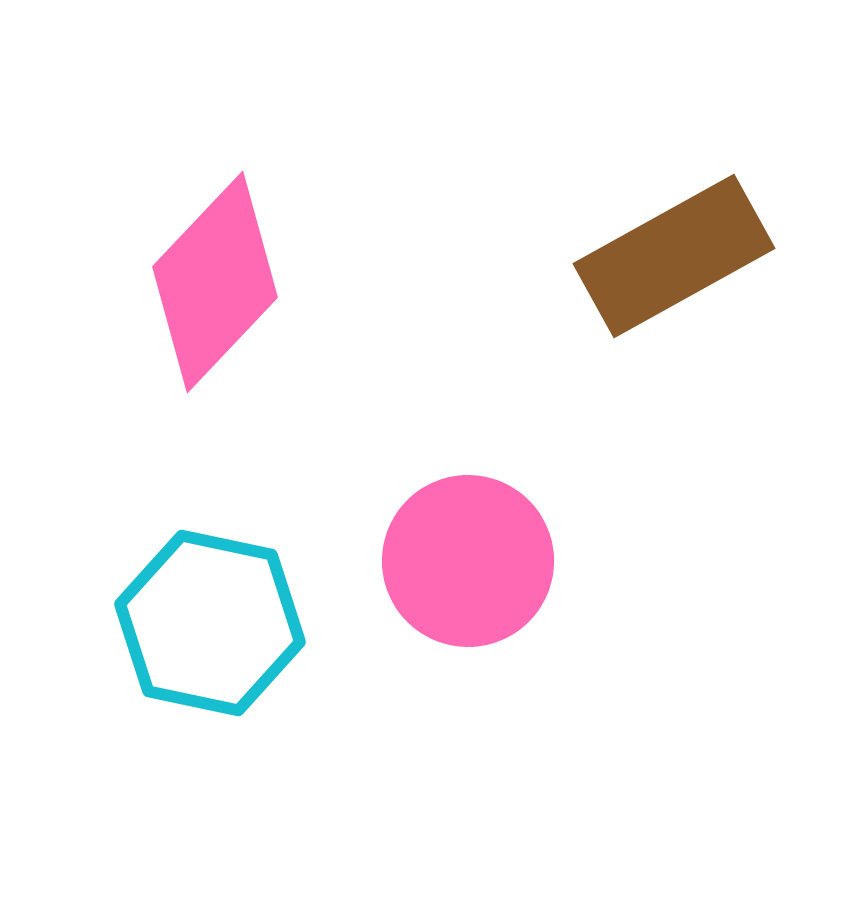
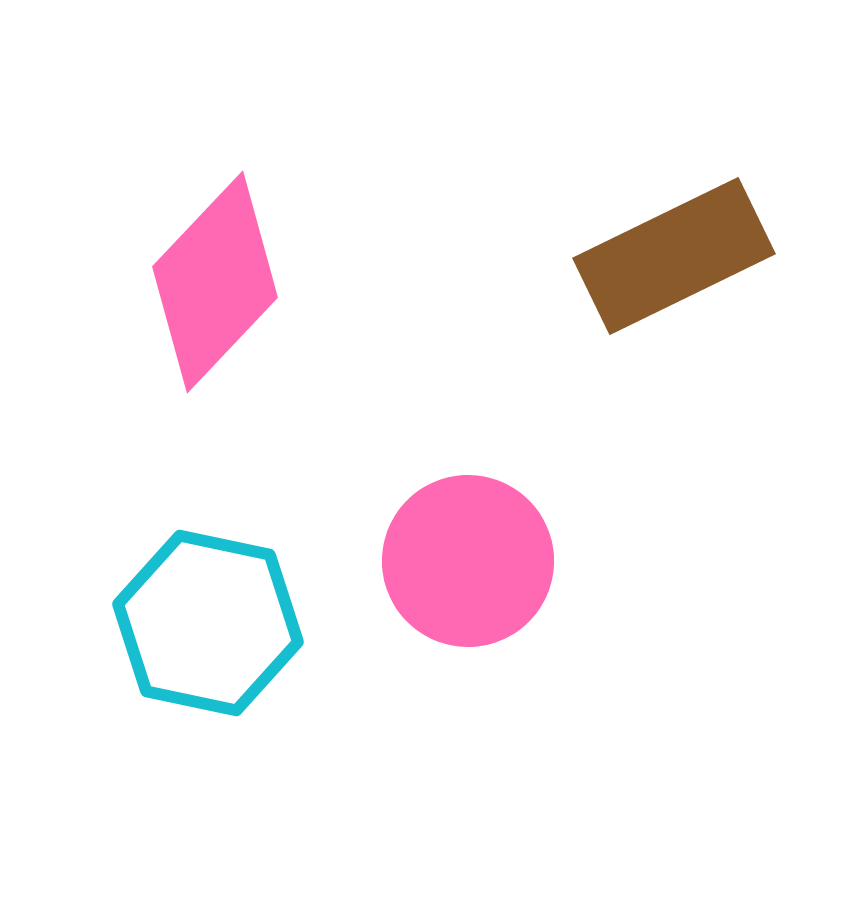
brown rectangle: rotated 3 degrees clockwise
cyan hexagon: moved 2 px left
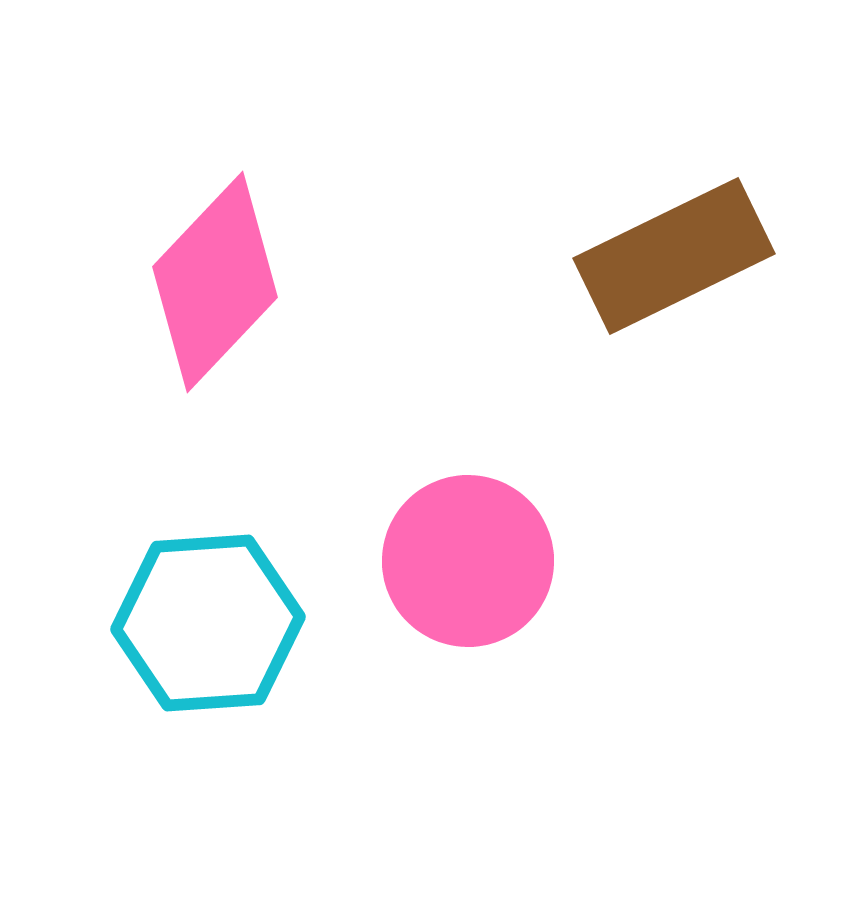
cyan hexagon: rotated 16 degrees counterclockwise
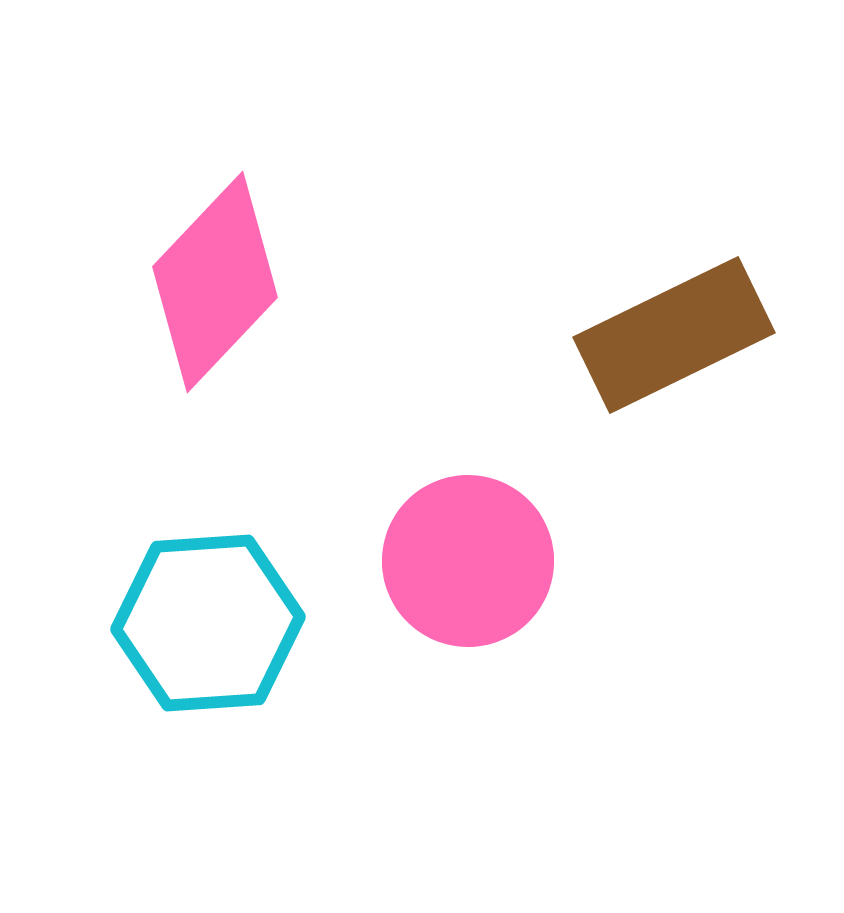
brown rectangle: moved 79 px down
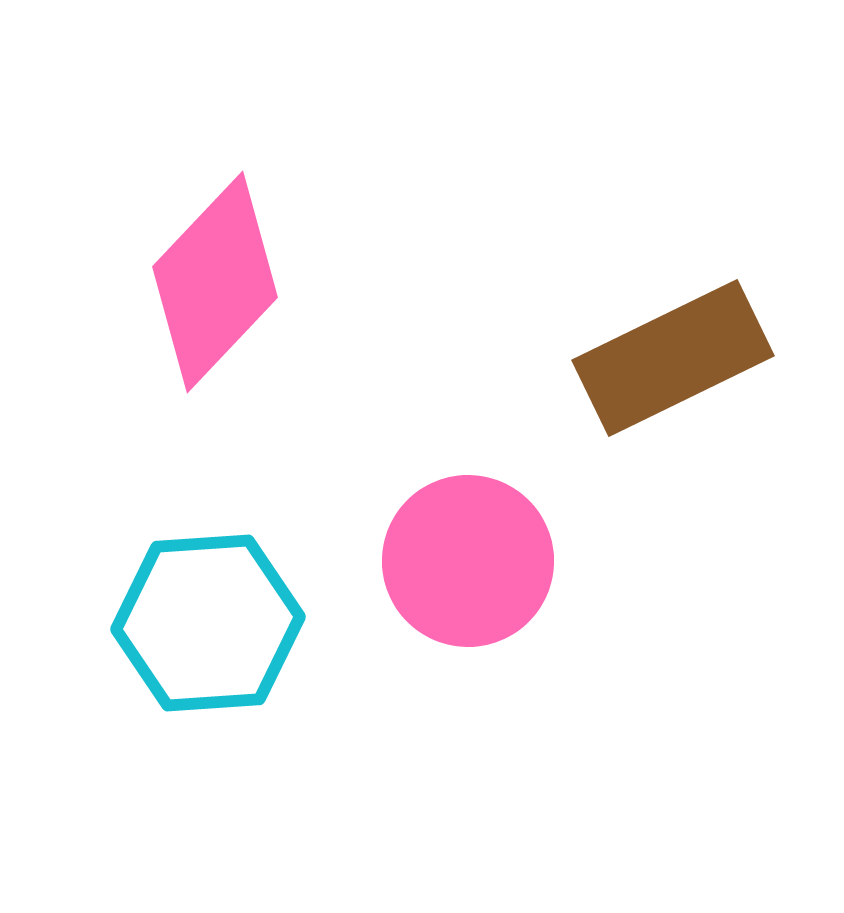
brown rectangle: moved 1 px left, 23 px down
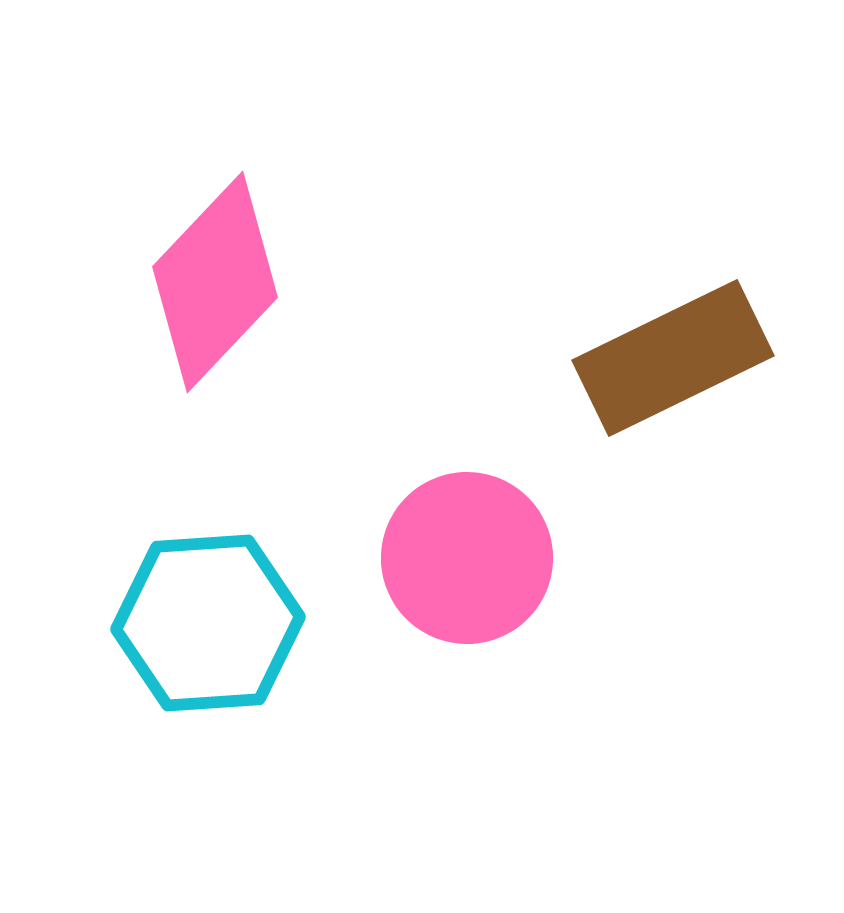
pink circle: moved 1 px left, 3 px up
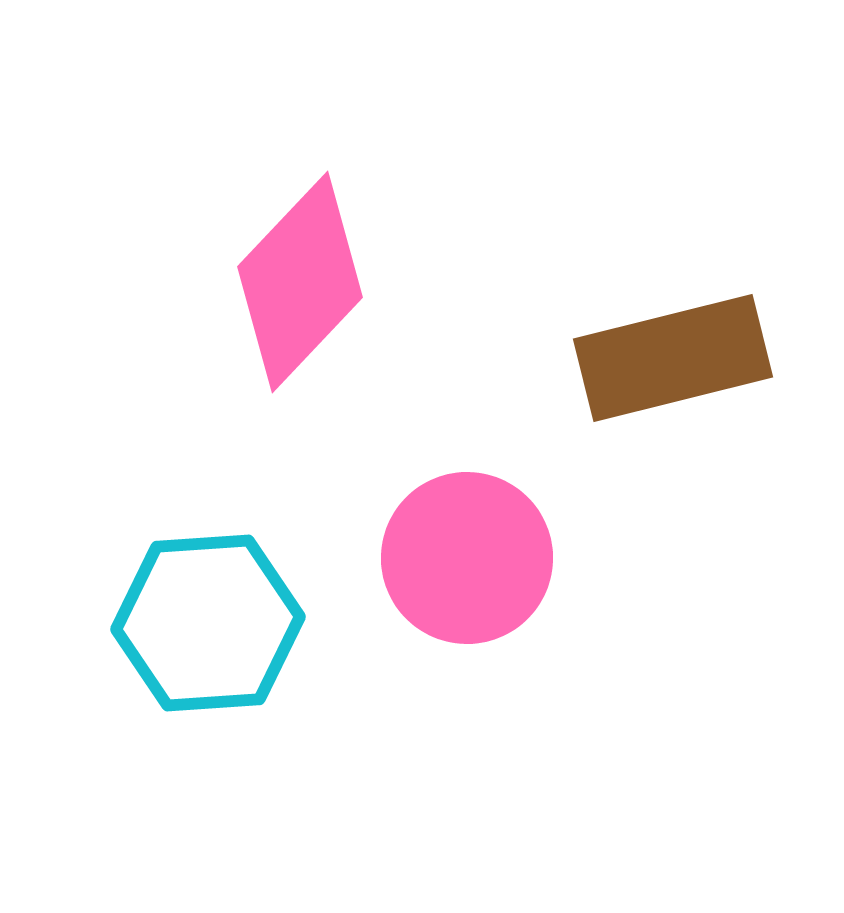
pink diamond: moved 85 px right
brown rectangle: rotated 12 degrees clockwise
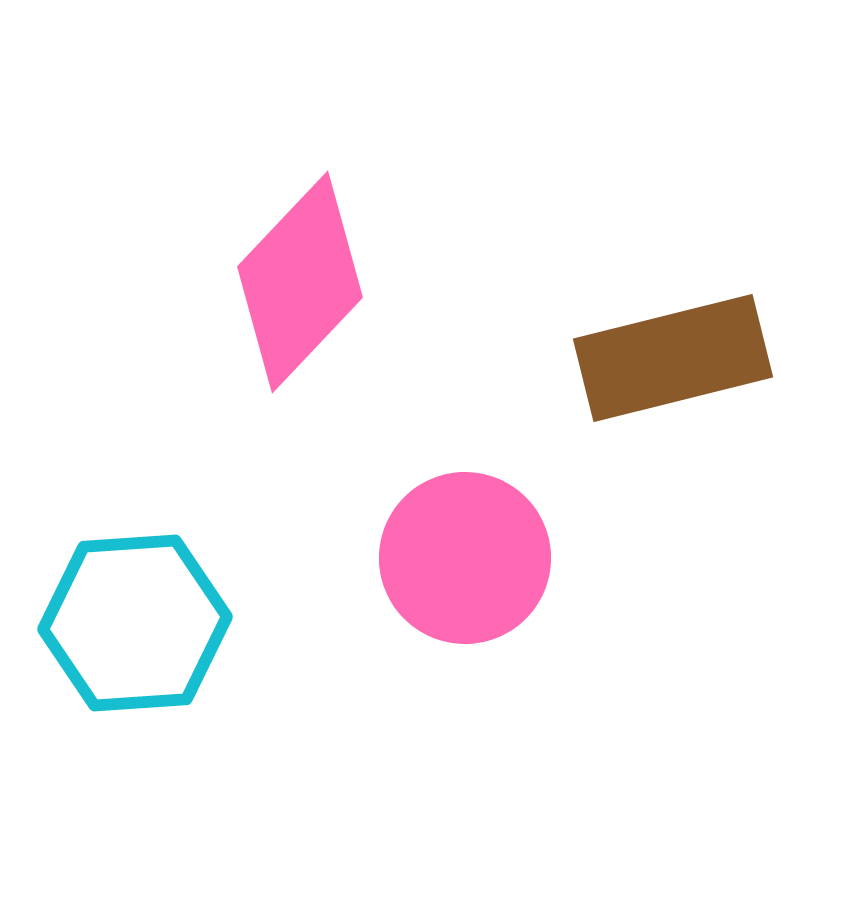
pink circle: moved 2 px left
cyan hexagon: moved 73 px left
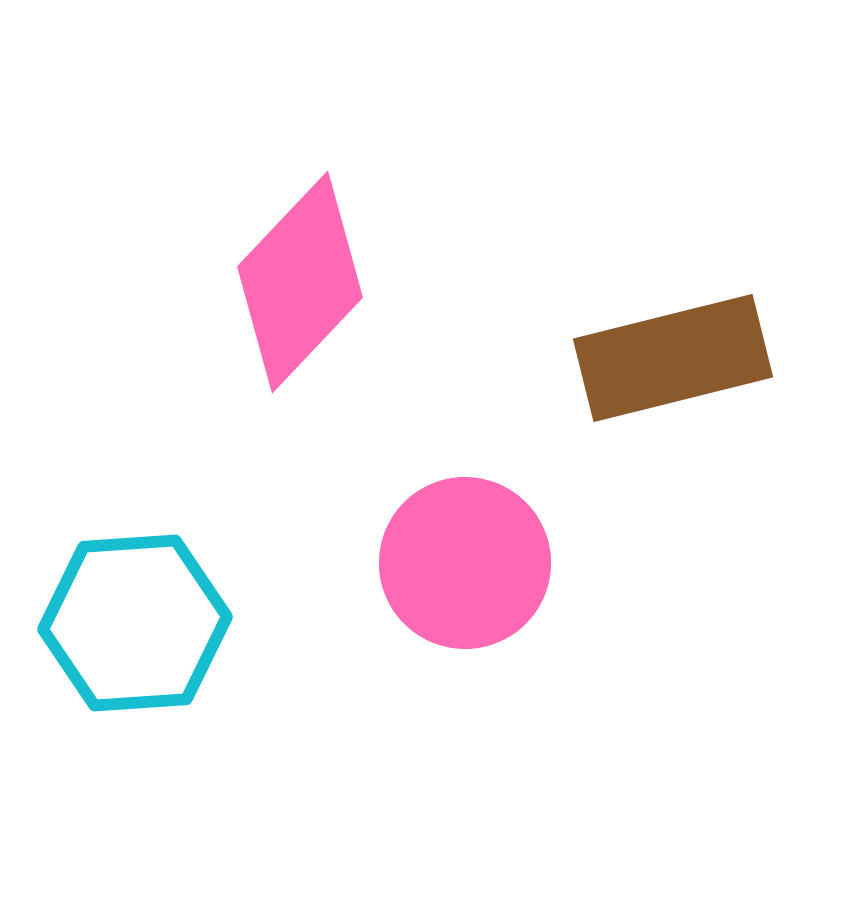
pink circle: moved 5 px down
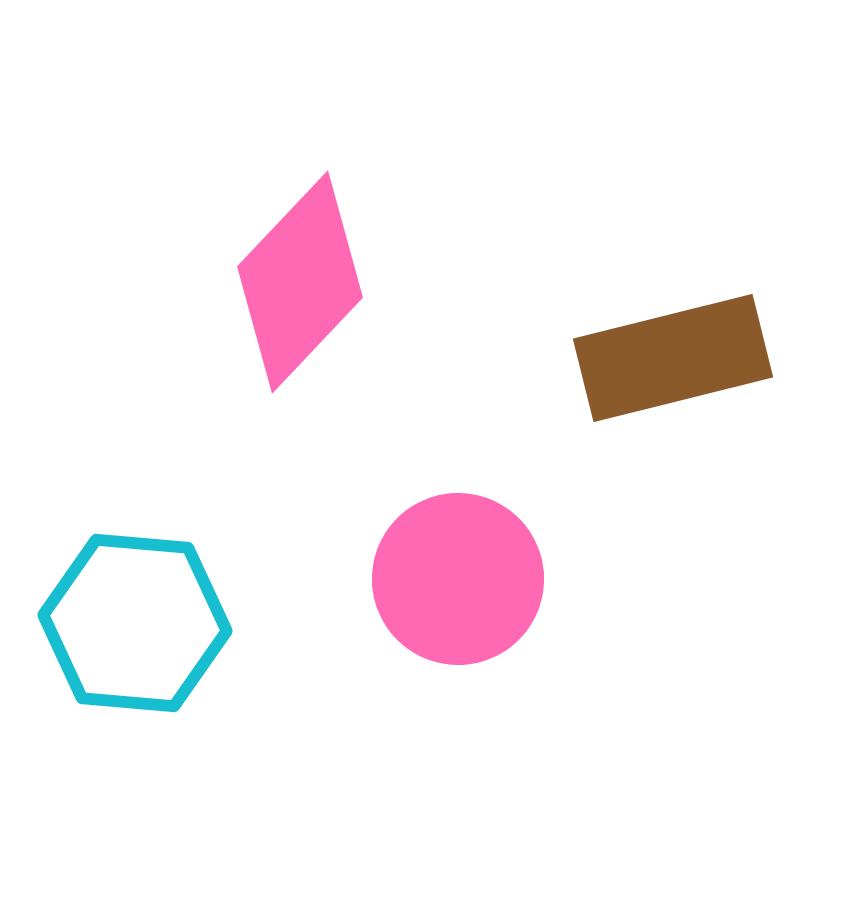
pink circle: moved 7 px left, 16 px down
cyan hexagon: rotated 9 degrees clockwise
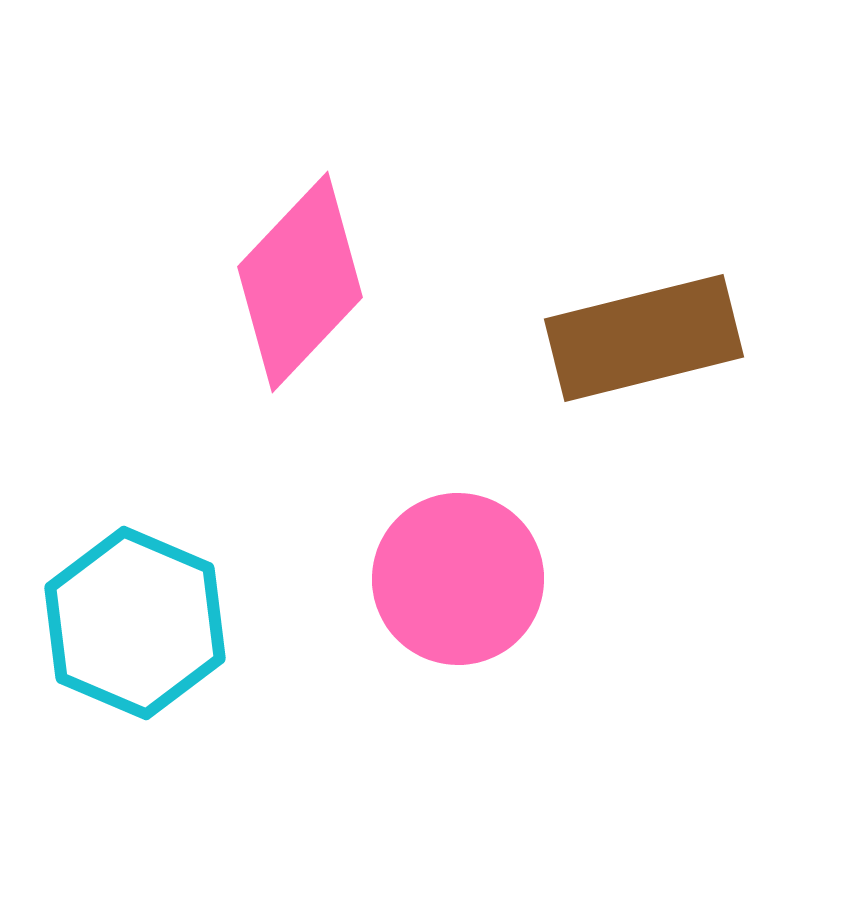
brown rectangle: moved 29 px left, 20 px up
cyan hexagon: rotated 18 degrees clockwise
